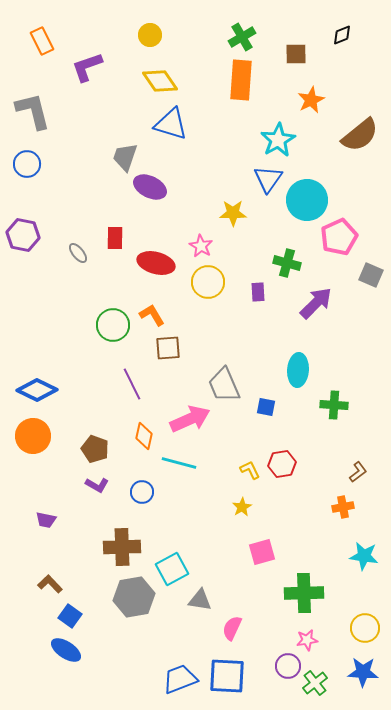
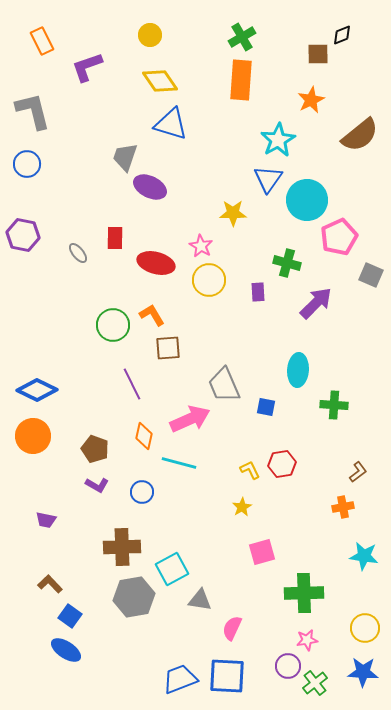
brown square at (296, 54): moved 22 px right
yellow circle at (208, 282): moved 1 px right, 2 px up
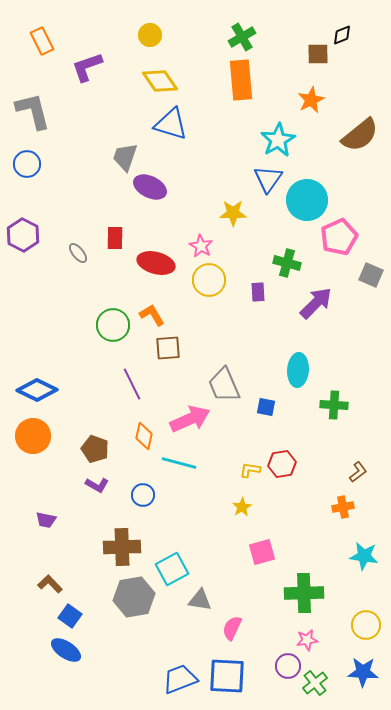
orange rectangle at (241, 80): rotated 9 degrees counterclockwise
purple hexagon at (23, 235): rotated 16 degrees clockwise
yellow L-shape at (250, 470): rotated 55 degrees counterclockwise
blue circle at (142, 492): moved 1 px right, 3 px down
yellow circle at (365, 628): moved 1 px right, 3 px up
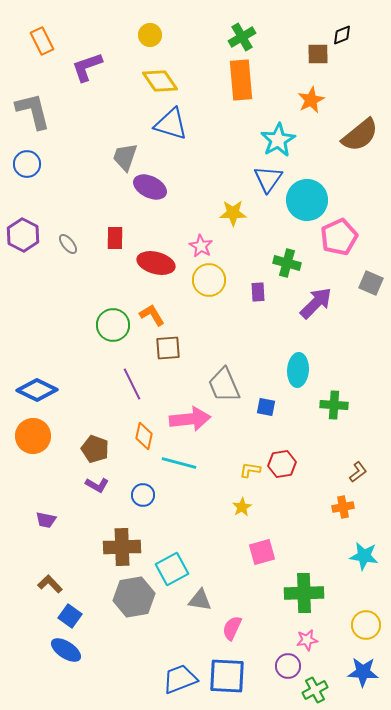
gray ellipse at (78, 253): moved 10 px left, 9 px up
gray square at (371, 275): moved 8 px down
pink arrow at (190, 419): rotated 18 degrees clockwise
green cross at (315, 683): moved 7 px down; rotated 10 degrees clockwise
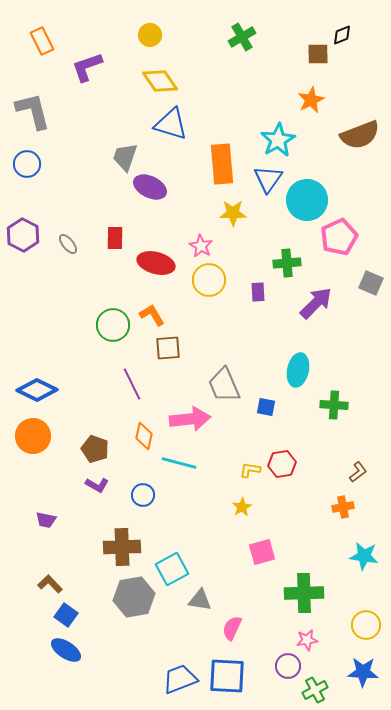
orange rectangle at (241, 80): moved 19 px left, 84 px down
brown semicircle at (360, 135): rotated 18 degrees clockwise
green cross at (287, 263): rotated 20 degrees counterclockwise
cyan ellipse at (298, 370): rotated 8 degrees clockwise
blue square at (70, 616): moved 4 px left, 1 px up
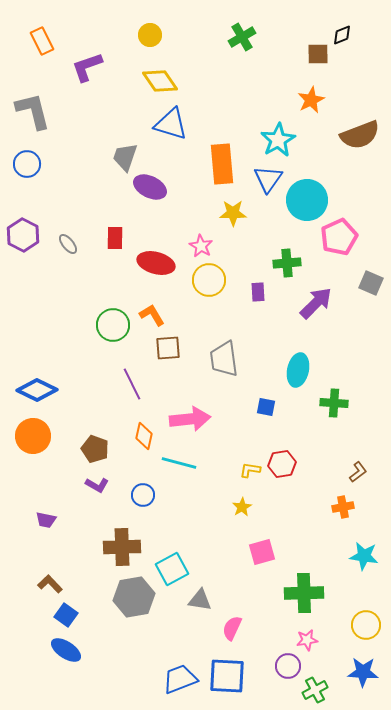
gray trapezoid at (224, 385): moved 26 px up; rotated 15 degrees clockwise
green cross at (334, 405): moved 2 px up
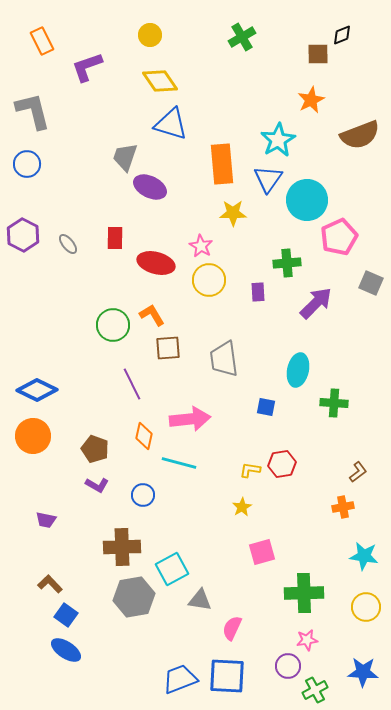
yellow circle at (366, 625): moved 18 px up
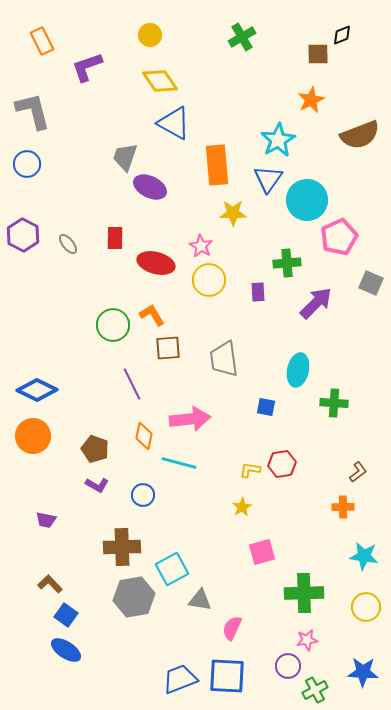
blue triangle at (171, 124): moved 3 px right, 1 px up; rotated 12 degrees clockwise
orange rectangle at (222, 164): moved 5 px left, 1 px down
orange cross at (343, 507): rotated 10 degrees clockwise
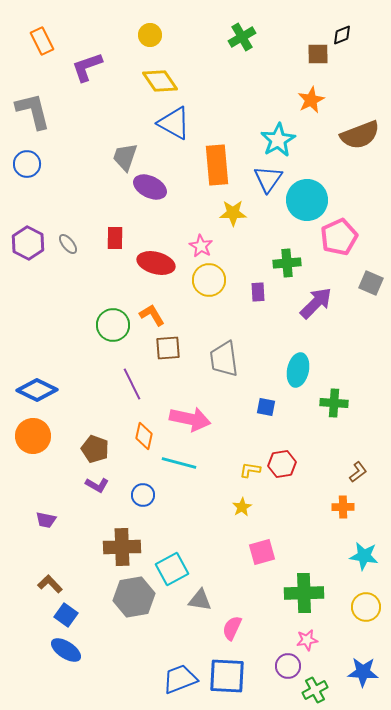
purple hexagon at (23, 235): moved 5 px right, 8 px down
pink arrow at (190, 419): rotated 18 degrees clockwise
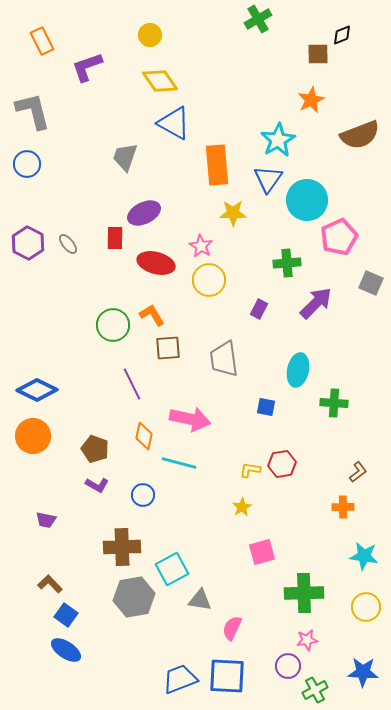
green cross at (242, 37): moved 16 px right, 18 px up
purple ellipse at (150, 187): moved 6 px left, 26 px down; rotated 52 degrees counterclockwise
purple rectangle at (258, 292): moved 1 px right, 17 px down; rotated 30 degrees clockwise
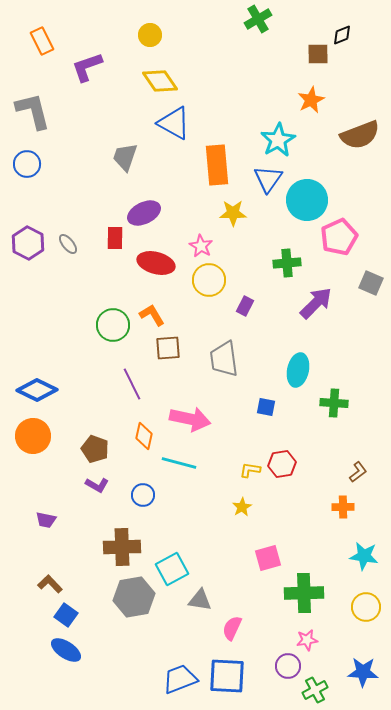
purple rectangle at (259, 309): moved 14 px left, 3 px up
pink square at (262, 552): moved 6 px right, 6 px down
